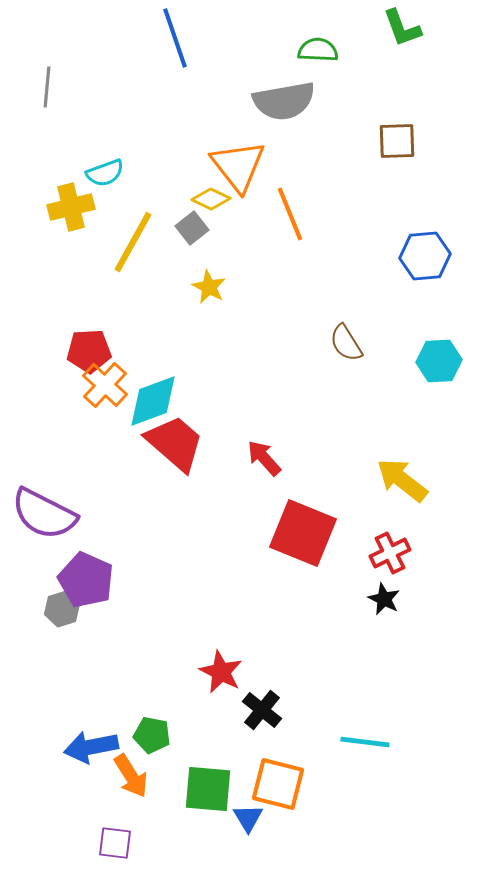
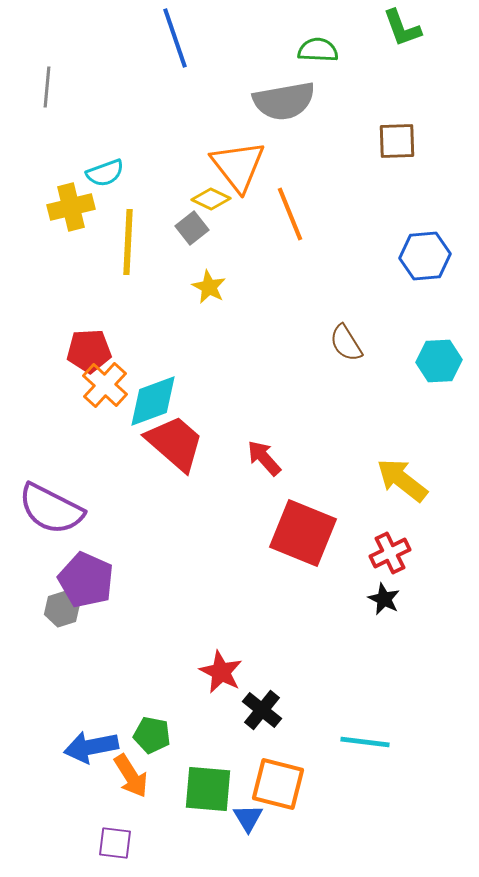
yellow line: moved 5 px left; rotated 26 degrees counterclockwise
purple semicircle: moved 7 px right, 5 px up
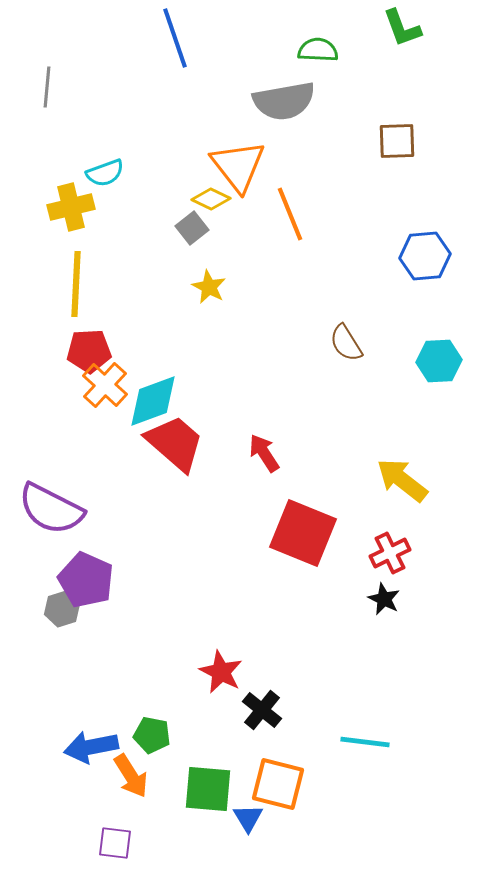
yellow line: moved 52 px left, 42 px down
red arrow: moved 5 px up; rotated 9 degrees clockwise
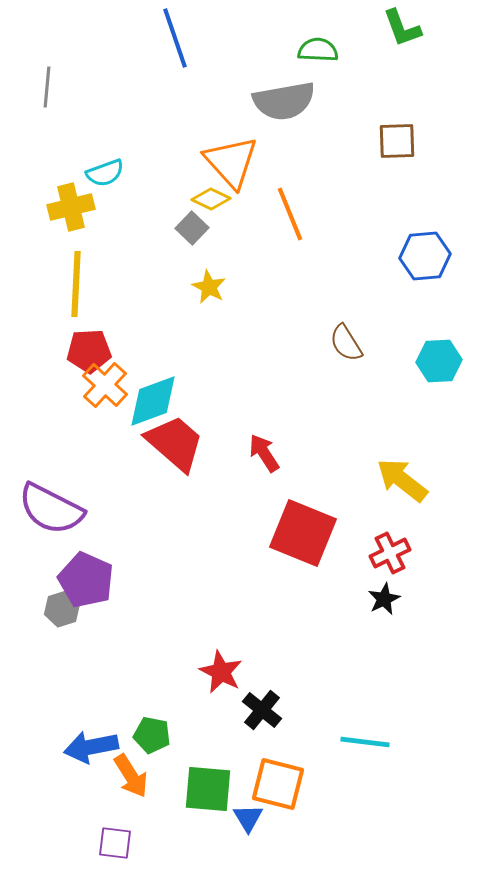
orange triangle: moved 7 px left, 4 px up; rotated 4 degrees counterclockwise
gray square: rotated 8 degrees counterclockwise
black star: rotated 20 degrees clockwise
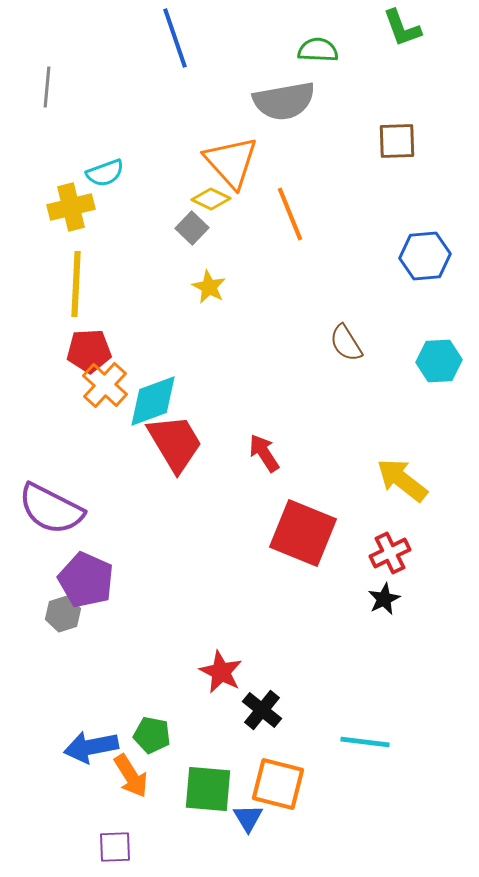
red trapezoid: rotated 18 degrees clockwise
gray hexagon: moved 1 px right, 5 px down
purple square: moved 4 px down; rotated 9 degrees counterclockwise
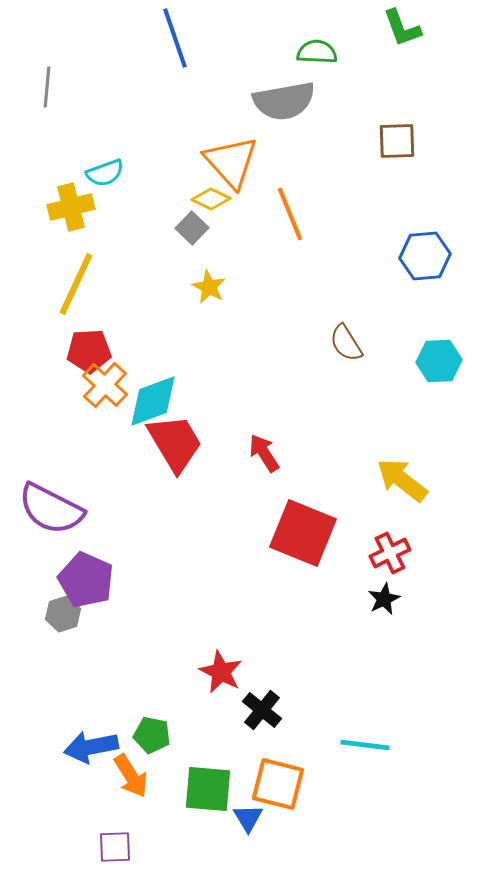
green semicircle: moved 1 px left, 2 px down
yellow line: rotated 22 degrees clockwise
cyan line: moved 3 px down
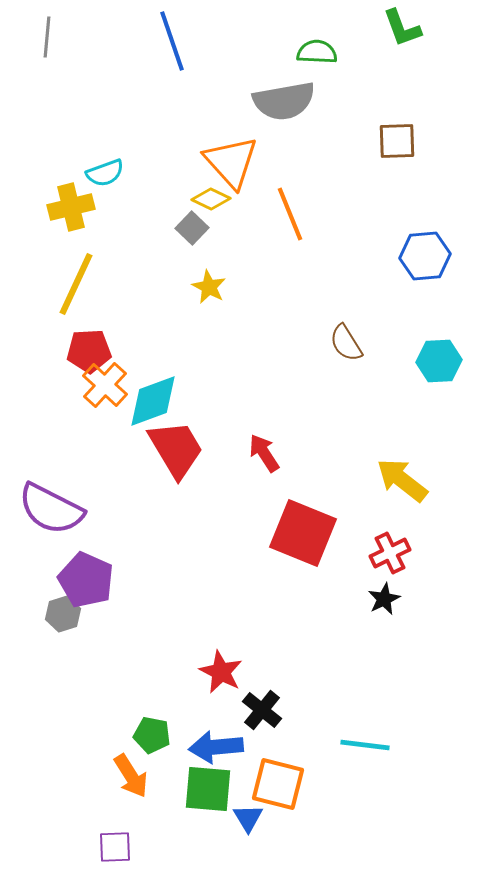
blue line: moved 3 px left, 3 px down
gray line: moved 50 px up
red trapezoid: moved 1 px right, 6 px down
blue arrow: moved 125 px right; rotated 6 degrees clockwise
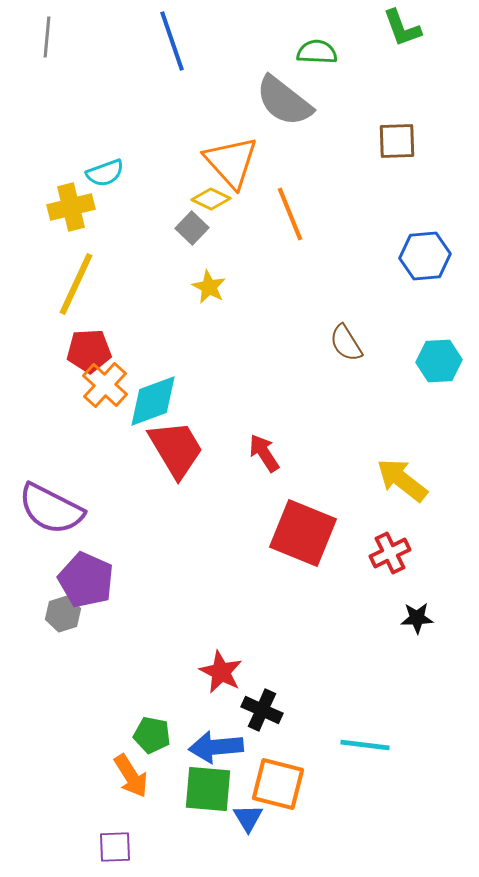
gray semicircle: rotated 48 degrees clockwise
black star: moved 33 px right, 19 px down; rotated 24 degrees clockwise
black cross: rotated 15 degrees counterclockwise
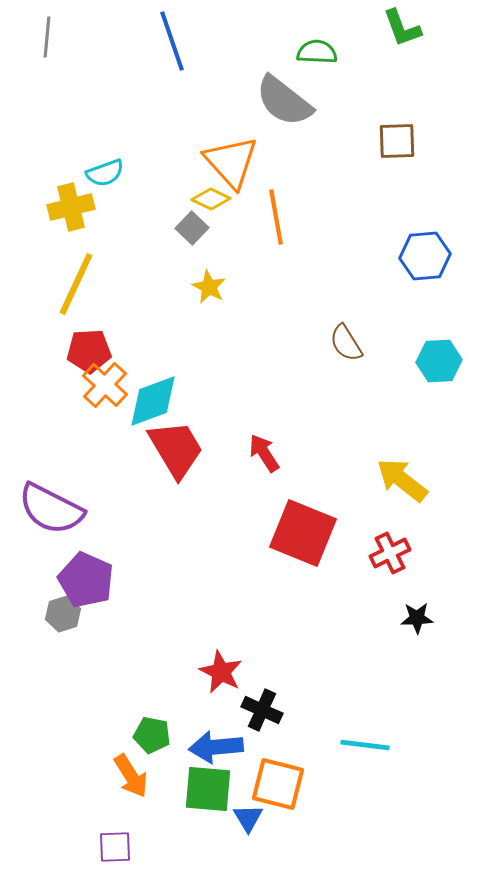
orange line: moved 14 px left, 3 px down; rotated 12 degrees clockwise
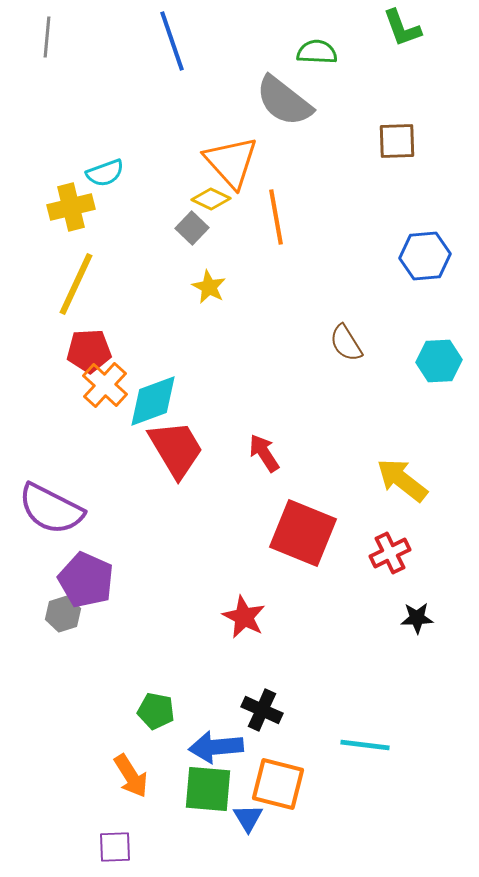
red star: moved 23 px right, 55 px up
green pentagon: moved 4 px right, 24 px up
